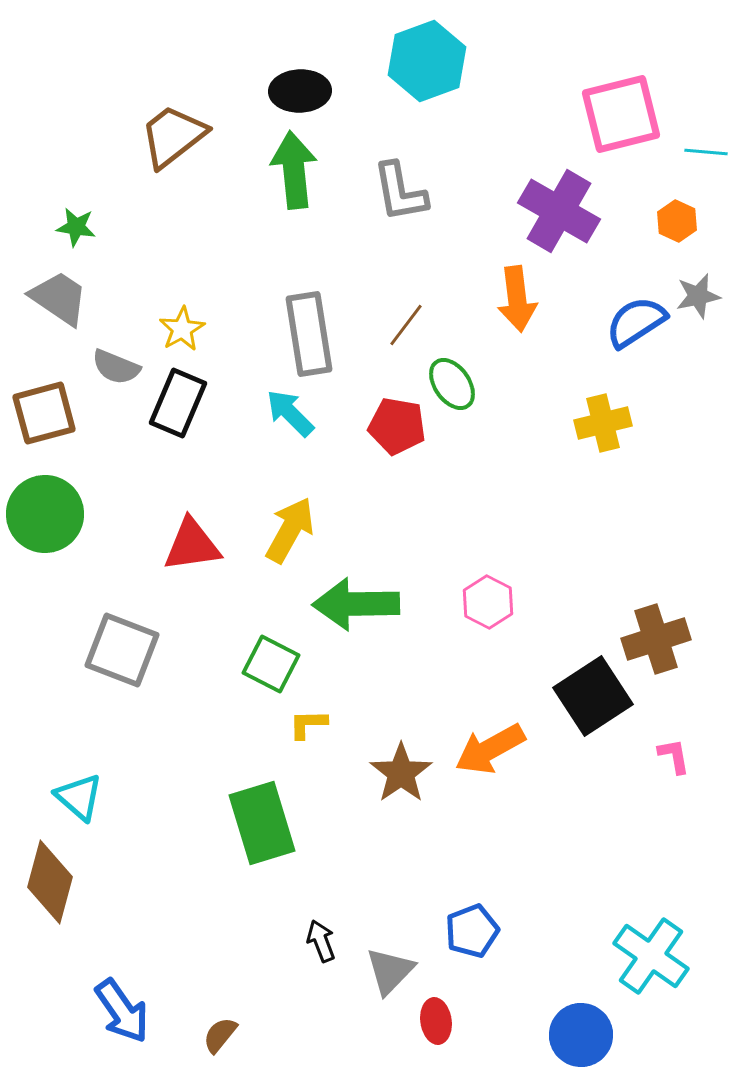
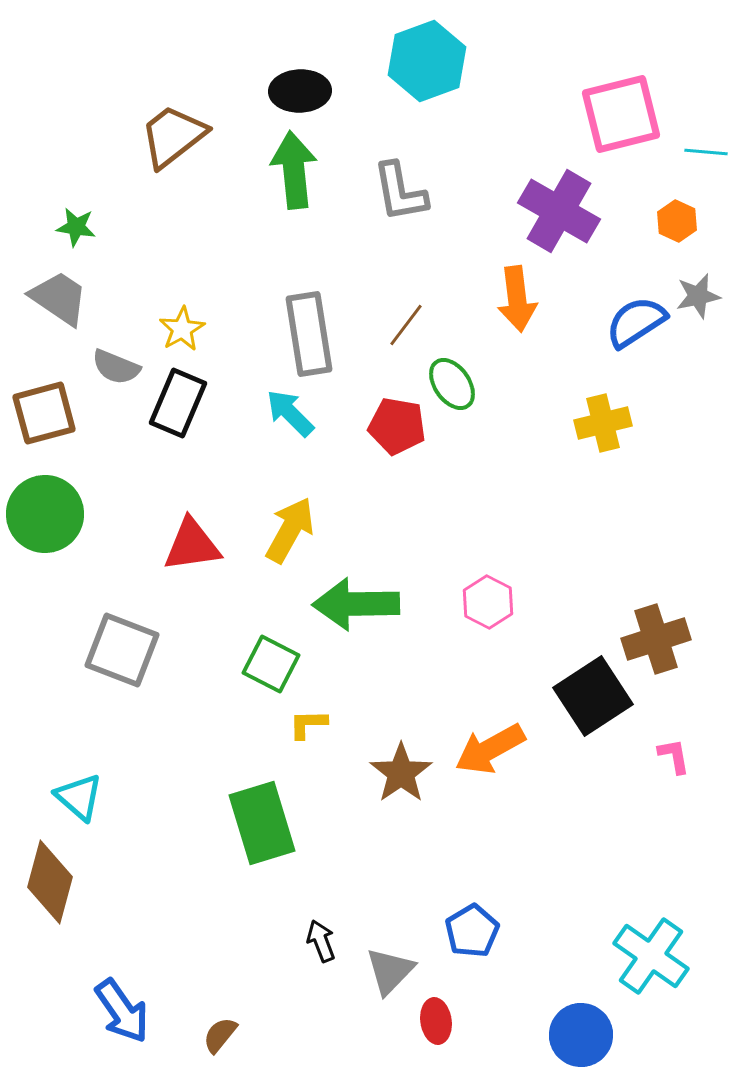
blue pentagon at (472, 931): rotated 10 degrees counterclockwise
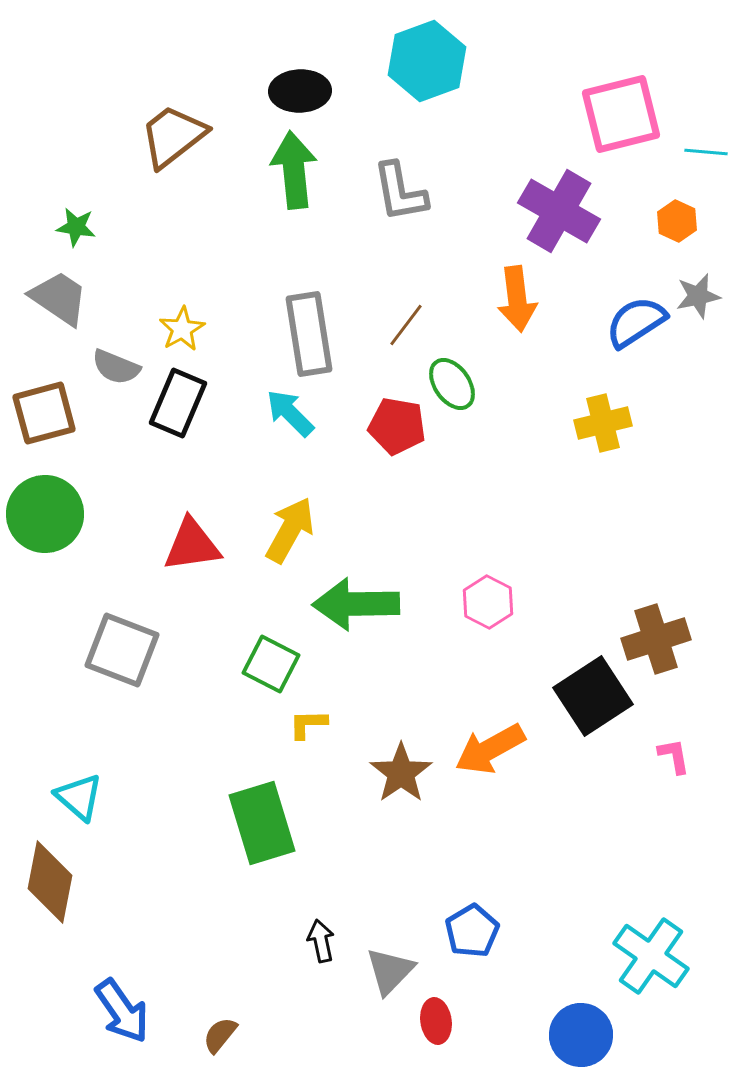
brown diamond at (50, 882): rotated 4 degrees counterclockwise
black arrow at (321, 941): rotated 9 degrees clockwise
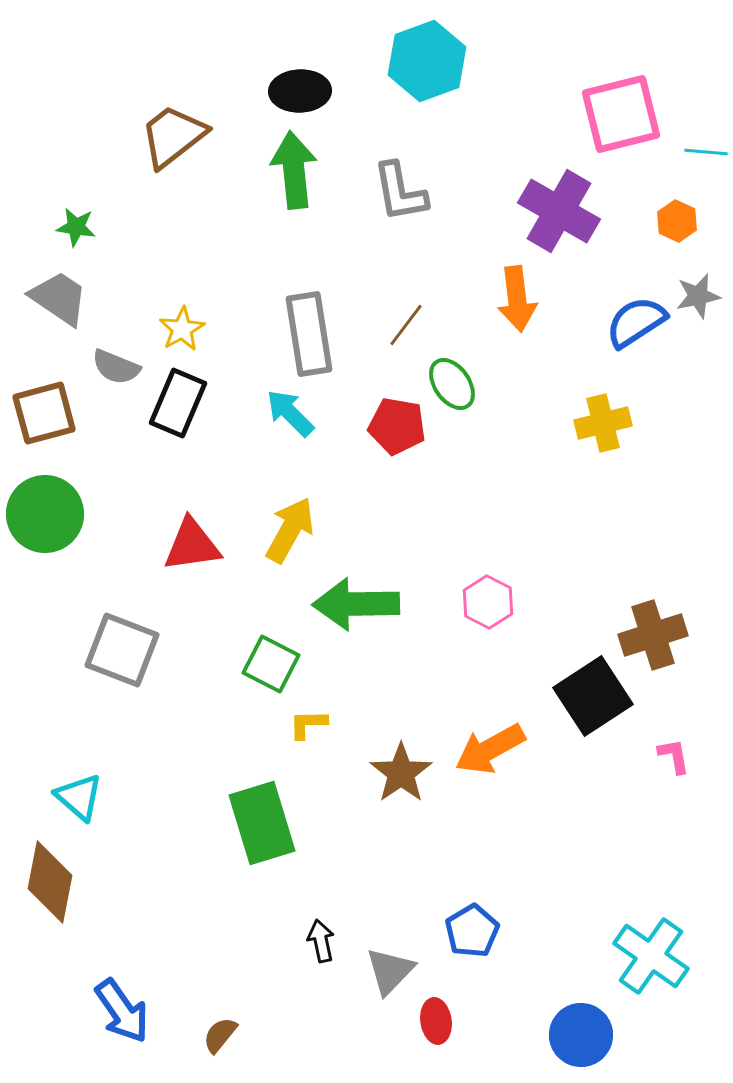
brown cross at (656, 639): moved 3 px left, 4 px up
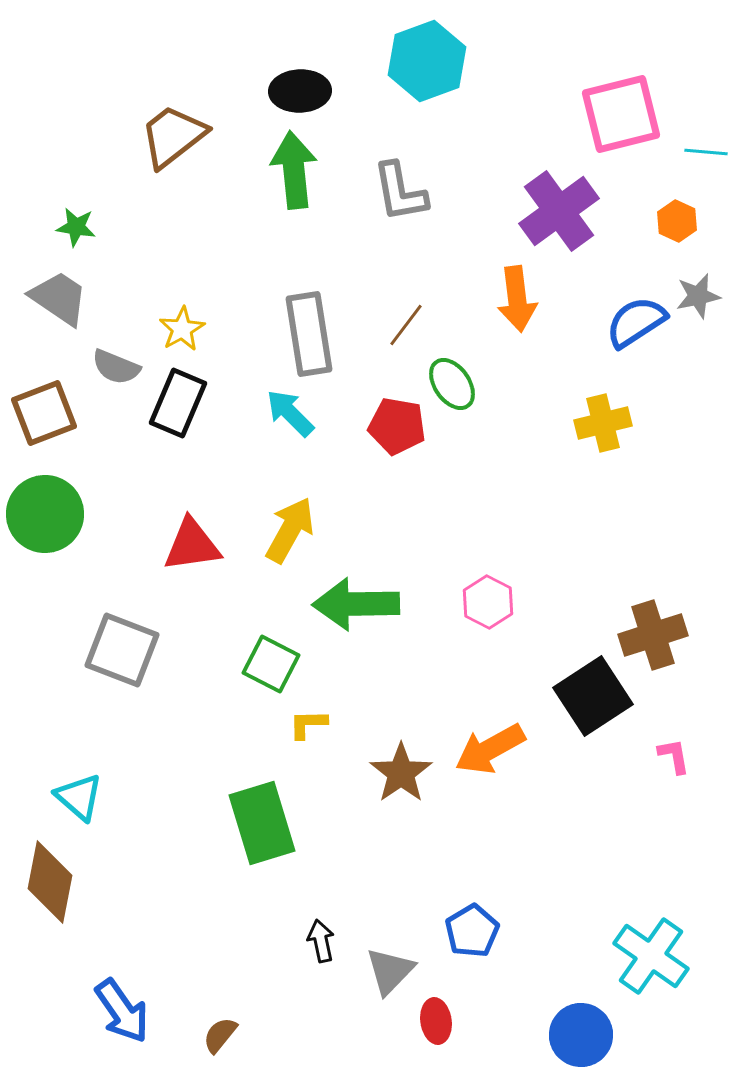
purple cross at (559, 211): rotated 24 degrees clockwise
brown square at (44, 413): rotated 6 degrees counterclockwise
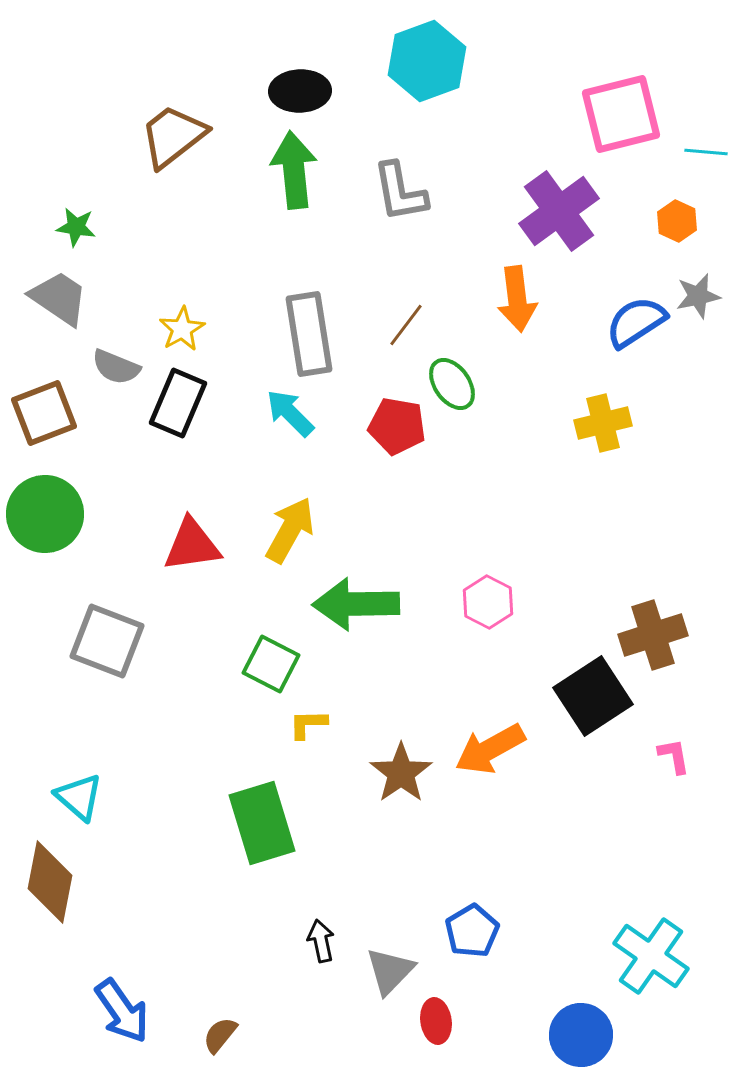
gray square at (122, 650): moved 15 px left, 9 px up
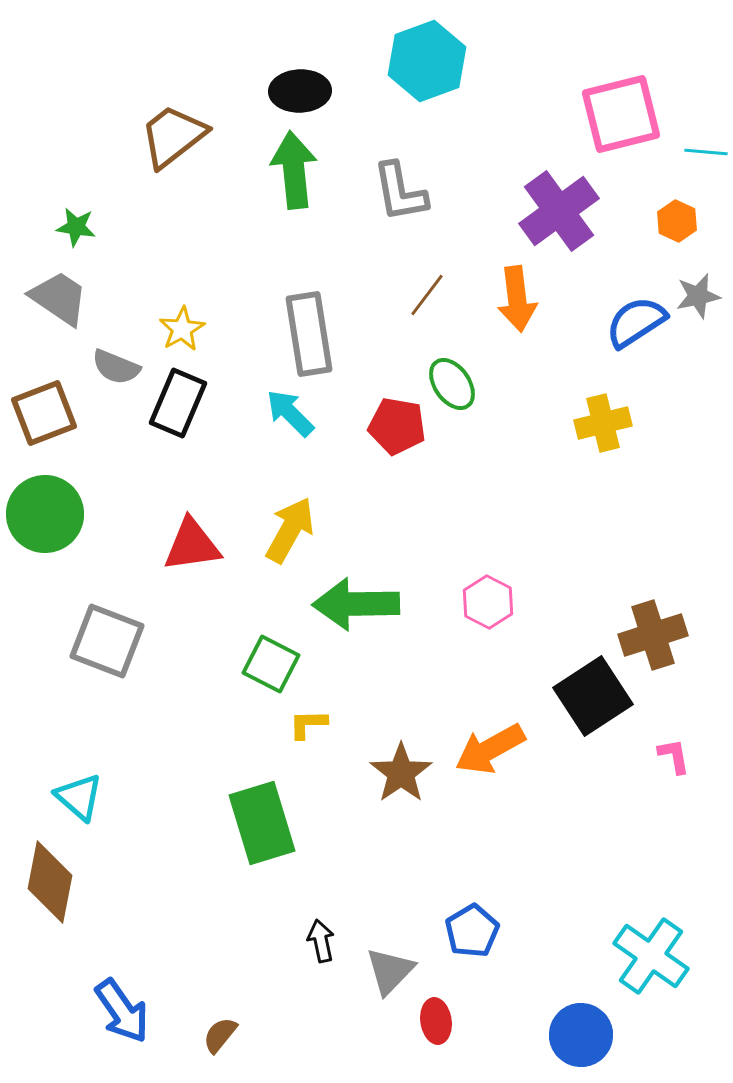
brown line at (406, 325): moved 21 px right, 30 px up
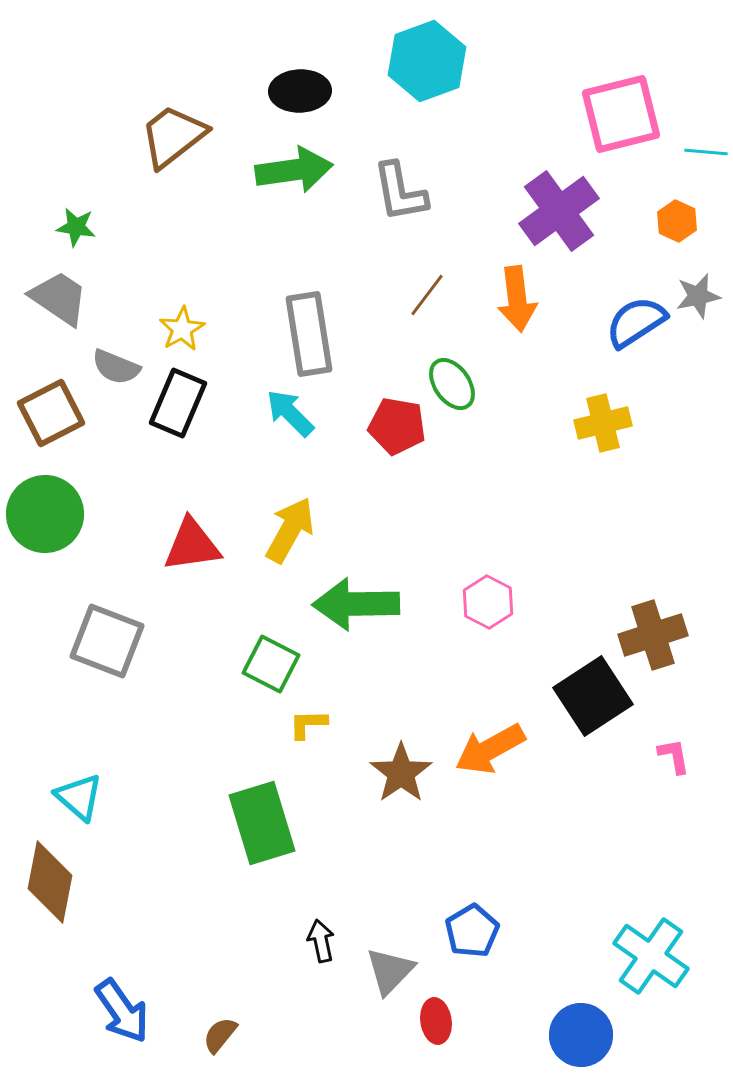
green arrow at (294, 170): rotated 88 degrees clockwise
brown square at (44, 413): moved 7 px right; rotated 6 degrees counterclockwise
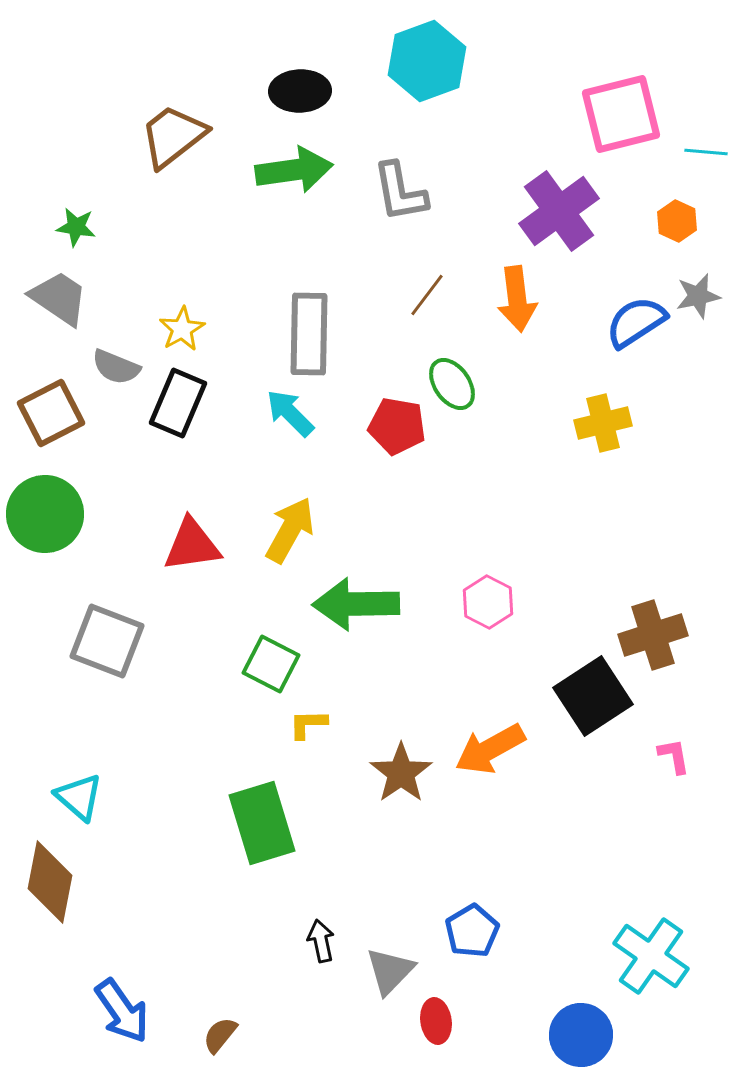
gray rectangle at (309, 334): rotated 10 degrees clockwise
